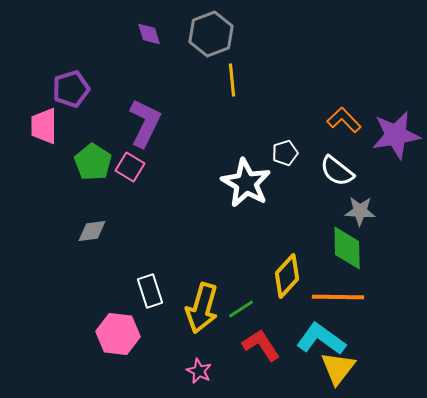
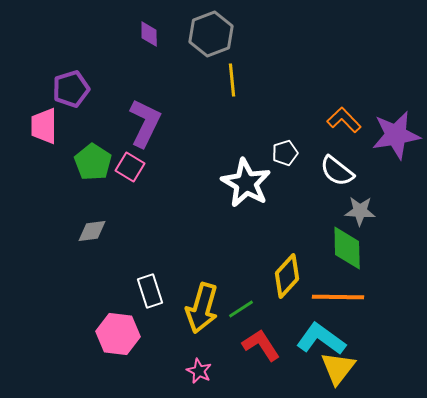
purple diamond: rotated 16 degrees clockwise
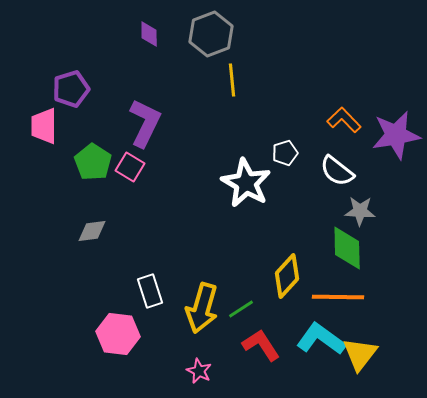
yellow triangle: moved 22 px right, 14 px up
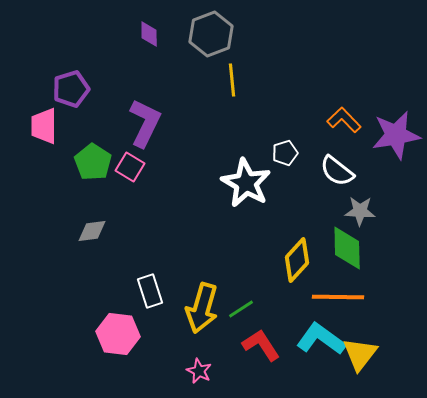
yellow diamond: moved 10 px right, 16 px up
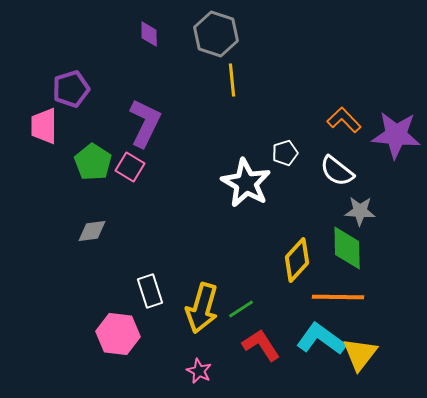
gray hexagon: moved 5 px right; rotated 21 degrees counterclockwise
purple star: rotated 15 degrees clockwise
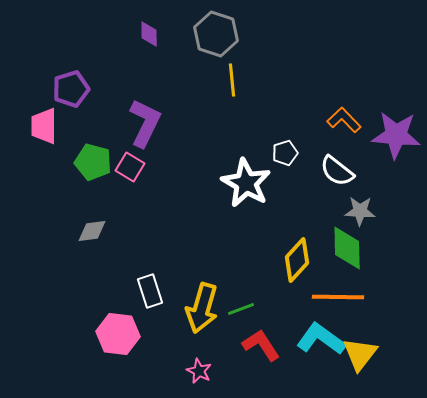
green pentagon: rotated 18 degrees counterclockwise
green line: rotated 12 degrees clockwise
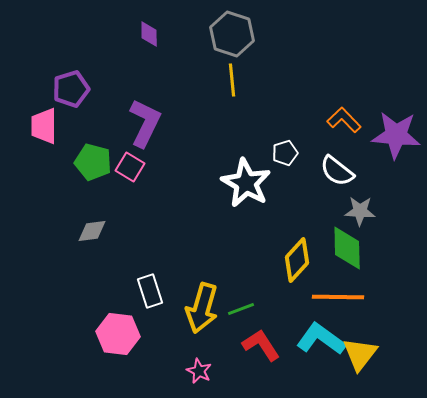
gray hexagon: moved 16 px right
